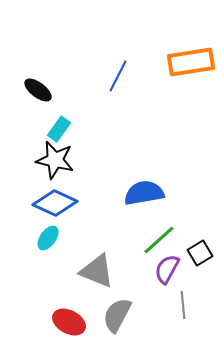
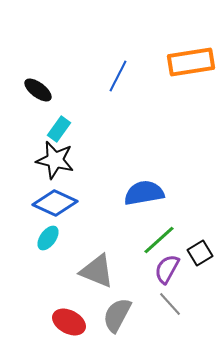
gray line: moved 13 px left, 1 px up; rotated 36 degrees counterclockwise
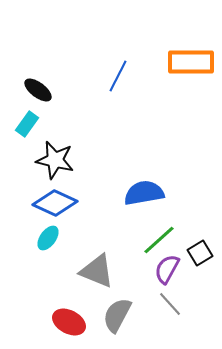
orange rectangle: rotated 9 degrees clockwise
cyan rectangle: moved 32 px left, 5 px up
